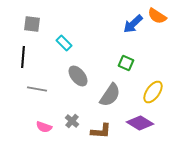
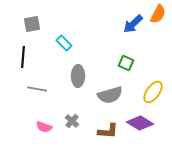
orange semicircle: moved 1 px right, 2 px up; rotated 96 degrees counterclockwise
gray square: rotated 18 degrees counterclockwise
gray ellipse: rotated 40 degrees clockwise
gray semicircle: rotated 40 degrees clockwise
brown L-shape: moved 7 px right
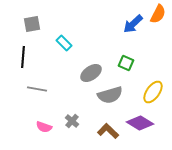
gray ellipse: moved 13 px right, 3 px up; rotated 55 degrees clockwise
brown L-shape: rotated 140 degrees counterclockwise
